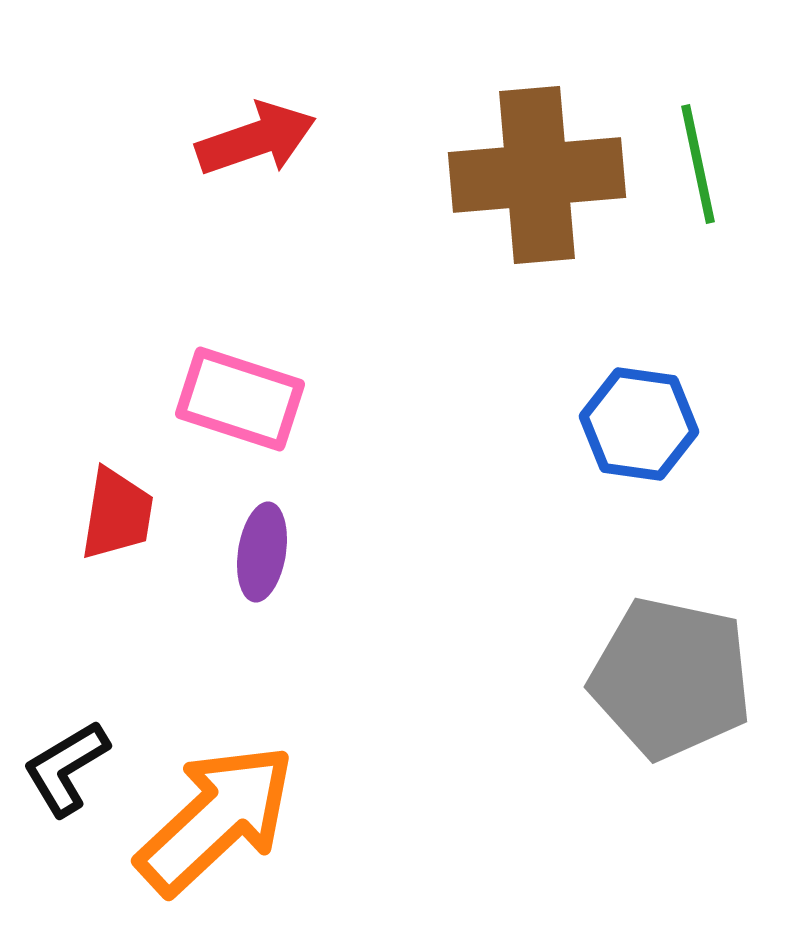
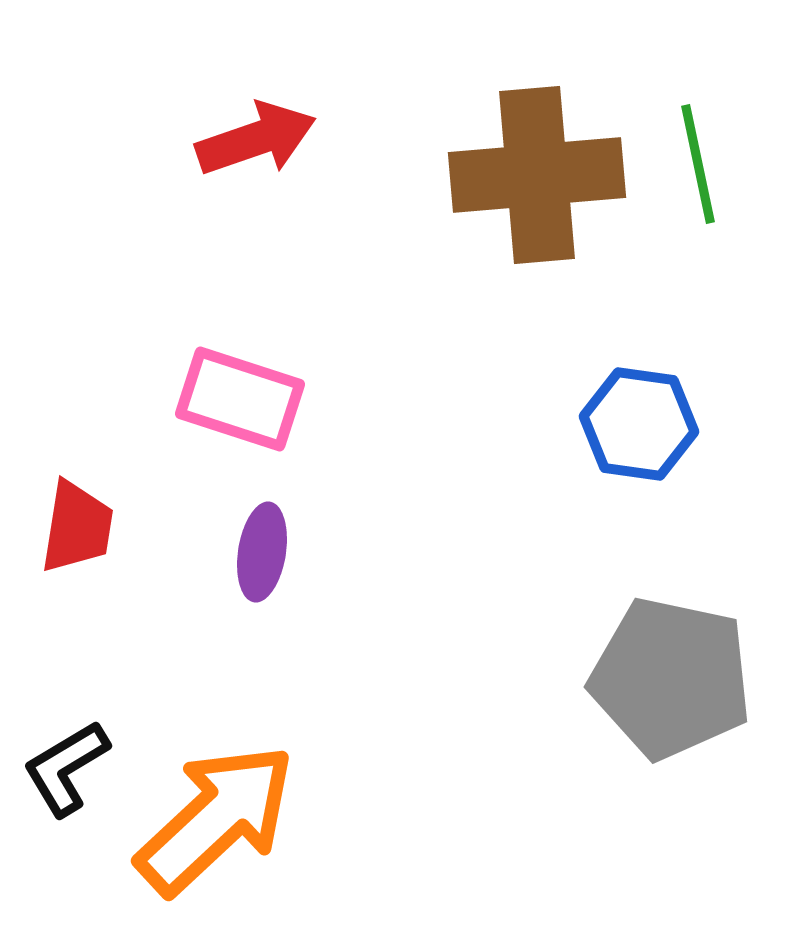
red trapezoid: moved 40 px left, 13 px down
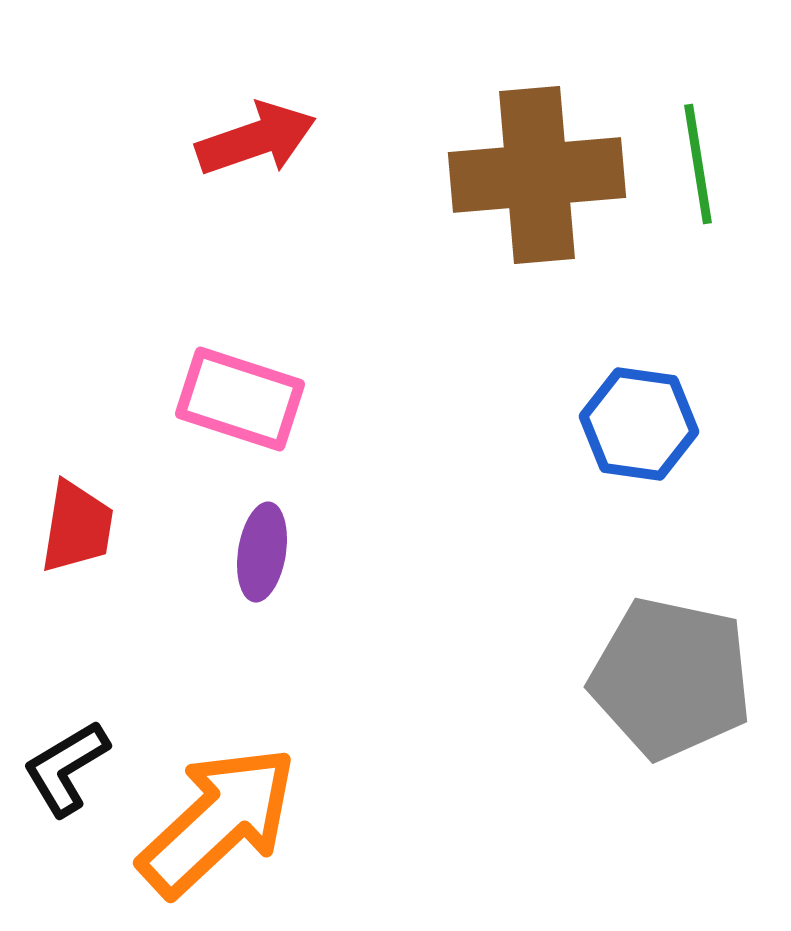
green line: rotated 3 degrees clockwise
orange arrow: moved 2 px right, 2 px down
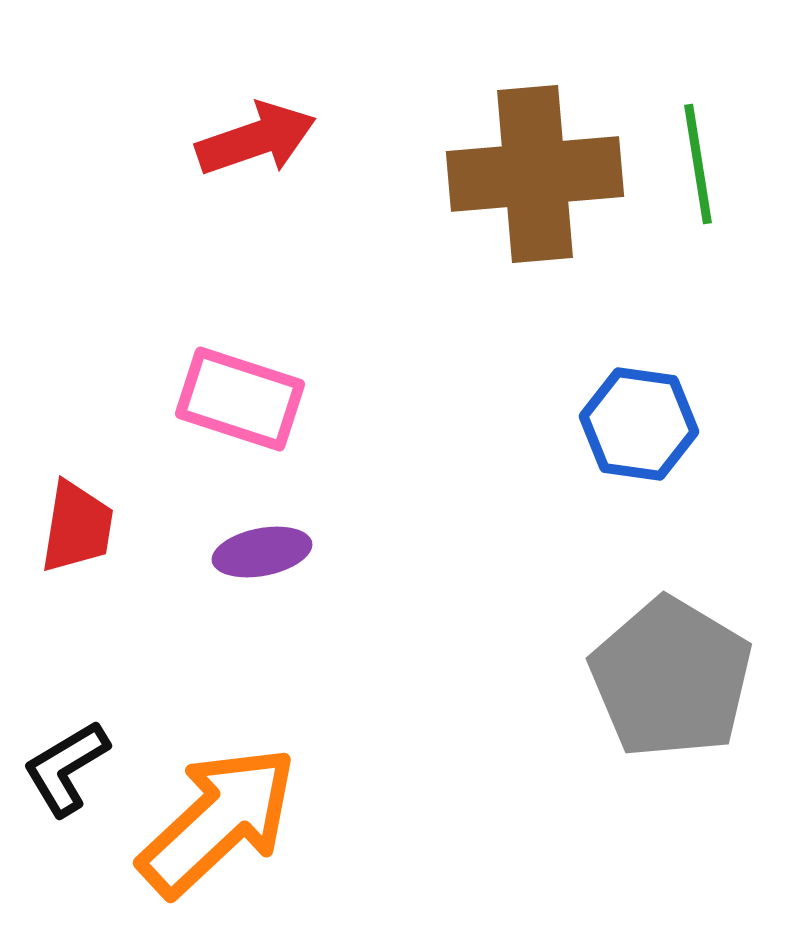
brown cross: moved 2 px left, 1 px up
purple ellipse: rotated 70 degrees clockwise
gray pentagon: rotated 19 degrees clockwise
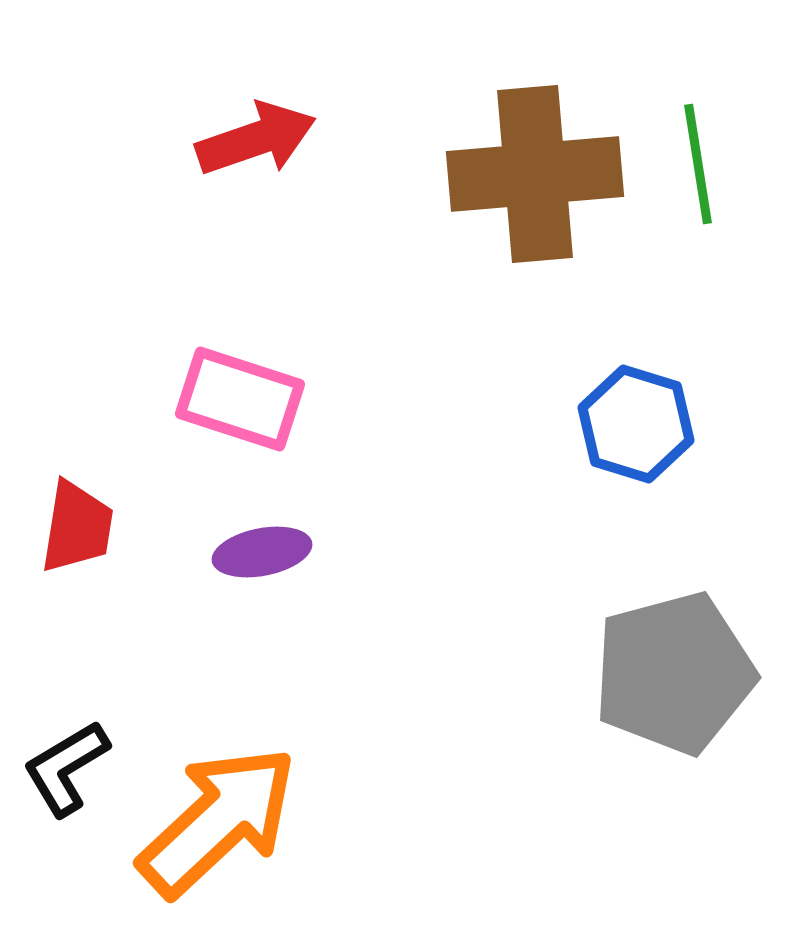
blue hexagon: moved 3 px left; rotated 9 degrees clockwise
gray pentagon: moved 3 px right, 5 px up; rotated 26 degrees clockwise
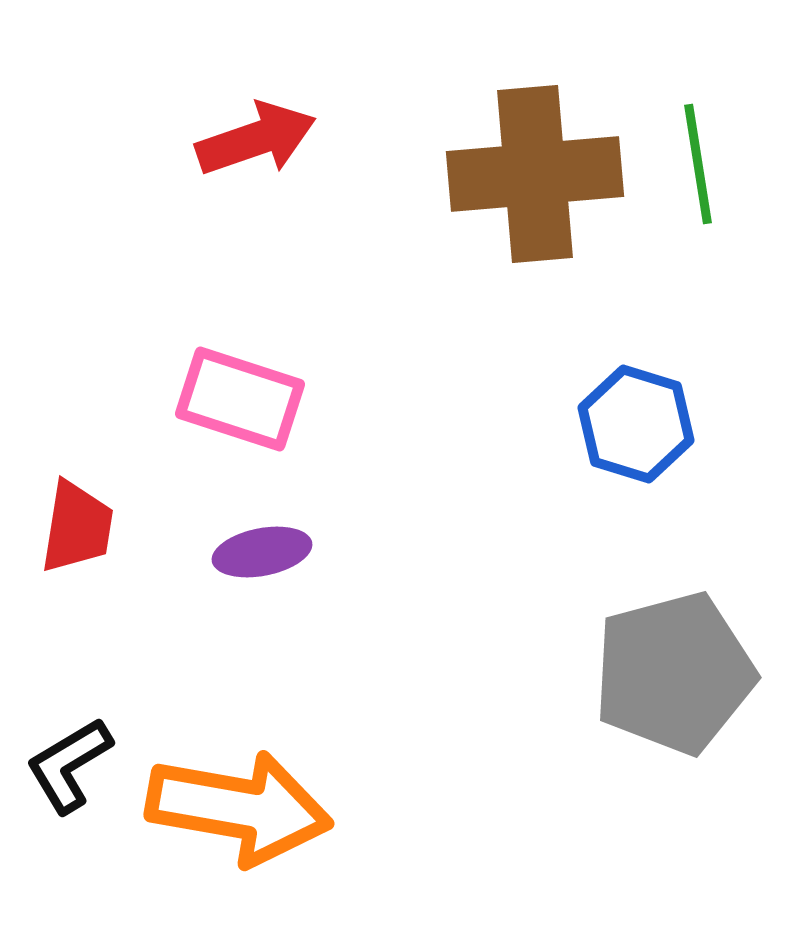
black L-shape: moved 3 px right, 3 px up
orange arrow: moved 21 px right, 13 px up; rotated 53 degrees clockwise
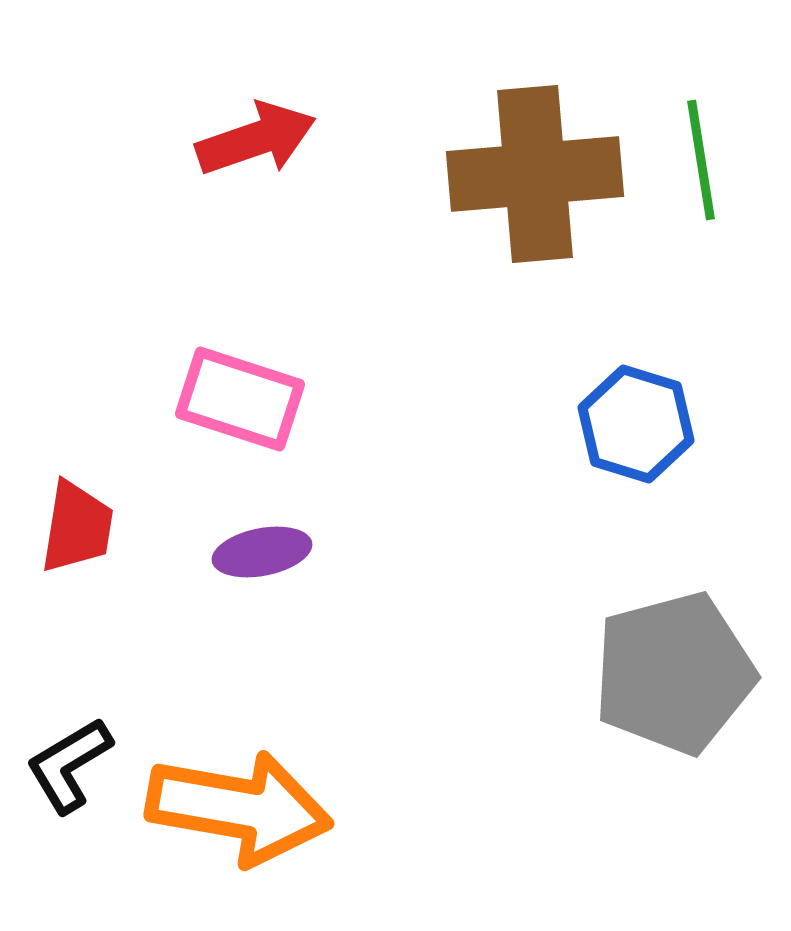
green line: moved 3 px right, 4 px up
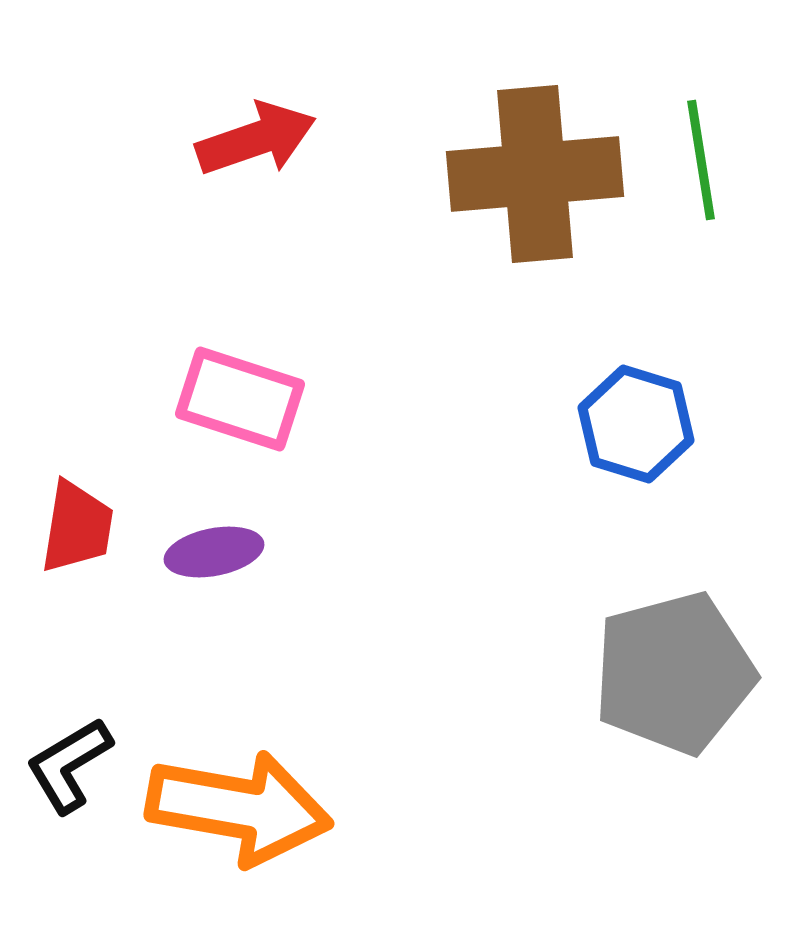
purple ellipse: moved 48 px left
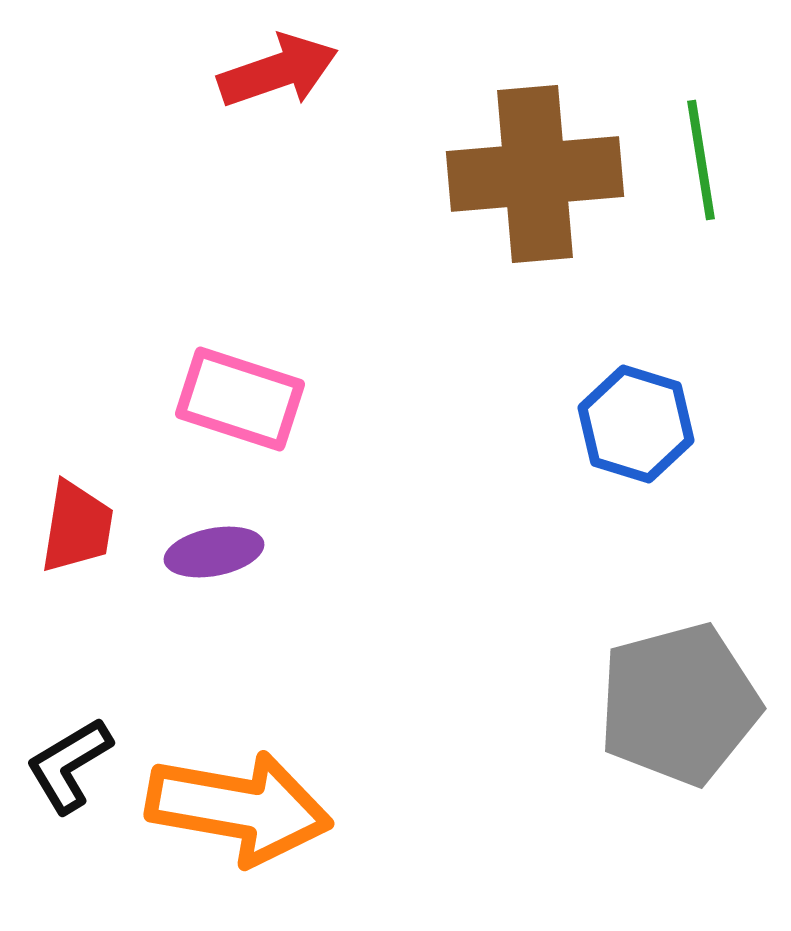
red arrow: moved 22 px right, 68 px up
gray pentagon: moved 5 px right, 31 px down
